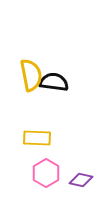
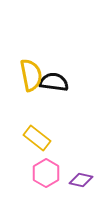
yellow rectangle: rotated 36 degrees clockwise
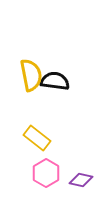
black semicircle: moved 1 px right, 1 px up
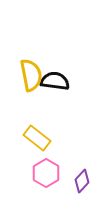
purple diamond: moved 1 px right, 1 px down; rotated 60 degrees counterclockwise
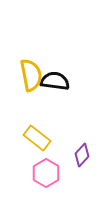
purple diamond: moved 26 px up
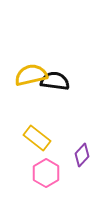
yellow semicircle: rotated 92 degrees counterclockwise
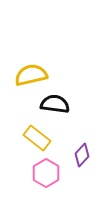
black semicircle: moved 23 px down
